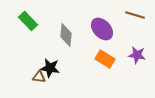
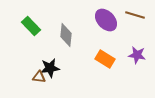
green rectangle: moved 3 px right, 5 px down
purple ellipse: moved 4 px right, 9 px up
black star: rotated 18 degrees counterclockwise
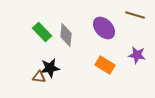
purple ellipse: moved 2 px left, 8 px down
green rectangle: moved 11 px right, 6 px down
orange rectangle: moved 6 px down
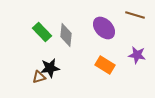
brown triangle: rotated 24 degrees counterclockwise
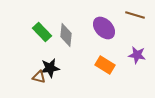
brown triangle: rotated 32 degrees clockwise
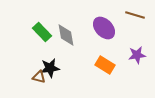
gray diamond: rotated 15 degrees counterclockwise
purple star: rotated 18 degrees counterclockwise
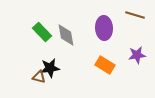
purple ellipse: rotated 40 degrees clockwise
